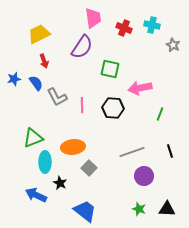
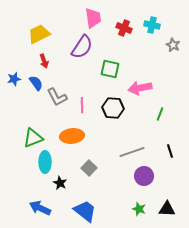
orange ellipse: moved 1 px left, 11 px up
blue arrow: moved 4 px right, 13 px down
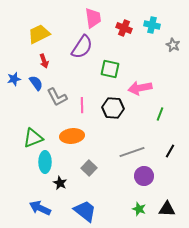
black line: rotated 48 degrees clockwise
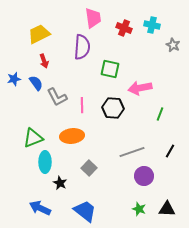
purple semicircle: rotated 30 degrees counterclockwise
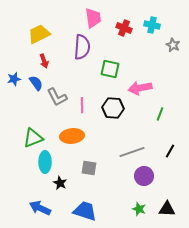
gray square: rotated 35 degrees counterclockwise
blue trapezoid: rotated 20 degrees counterclockwise
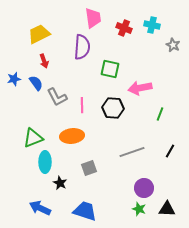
gray square: rotated 28 degrees counterclockwise
purple circle: moved 12 px down
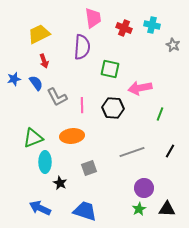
green star: rotated 24 degrees clockwise
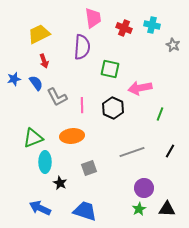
black hexagon: rotated 20 degrees clockwise
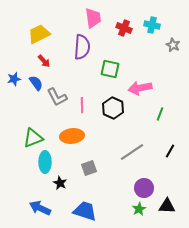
red arrow: rotated 24 degrees counterclockwise
gray line: rotated 15 degrees counterclockwise
black triangle: moved 3 px up
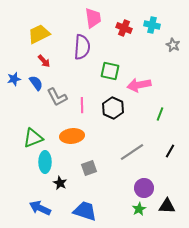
green square: moved 2 px down
pink arrow: moved 1 px left, 3 px up
